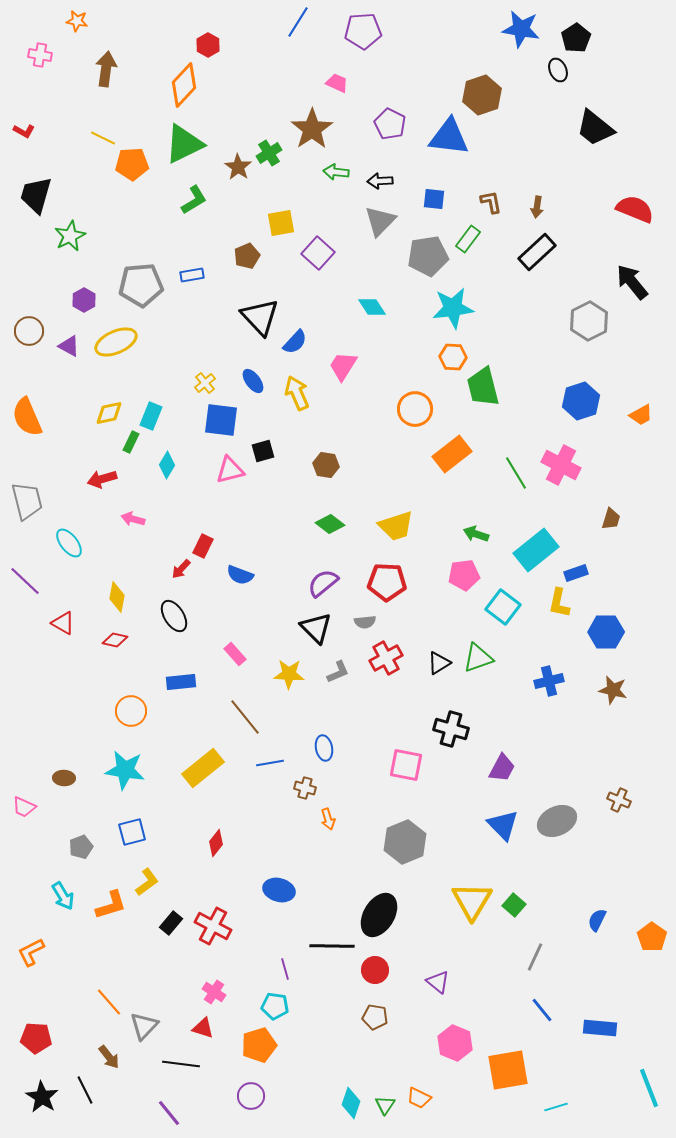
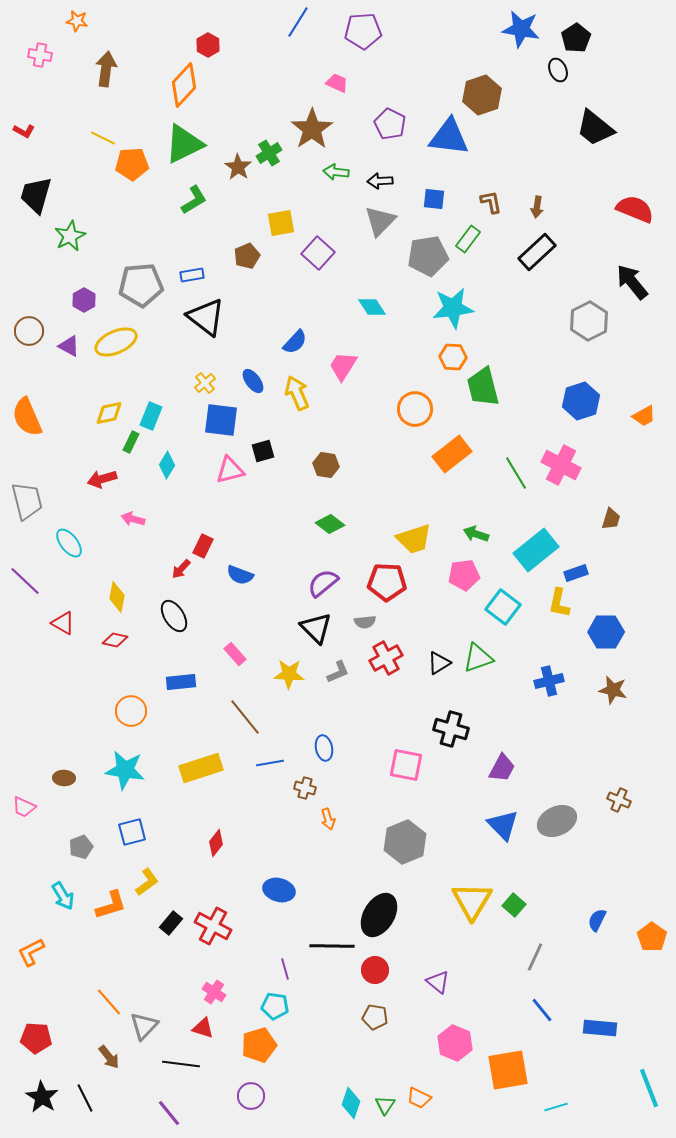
black triangle at (260, 317): moved 54 px left; rotated 9 degrees counterclockwise
orange trapezoid at (641, 415): moved 3 px right, 1 px down
yellow trapezoid at (396, 526): moved 18 px right, 13 px down
yellow rectangle at (203, 768): moved 2 px left; rotated 21 degrees clockwise
black line at (85, 1090): moved 8 px down
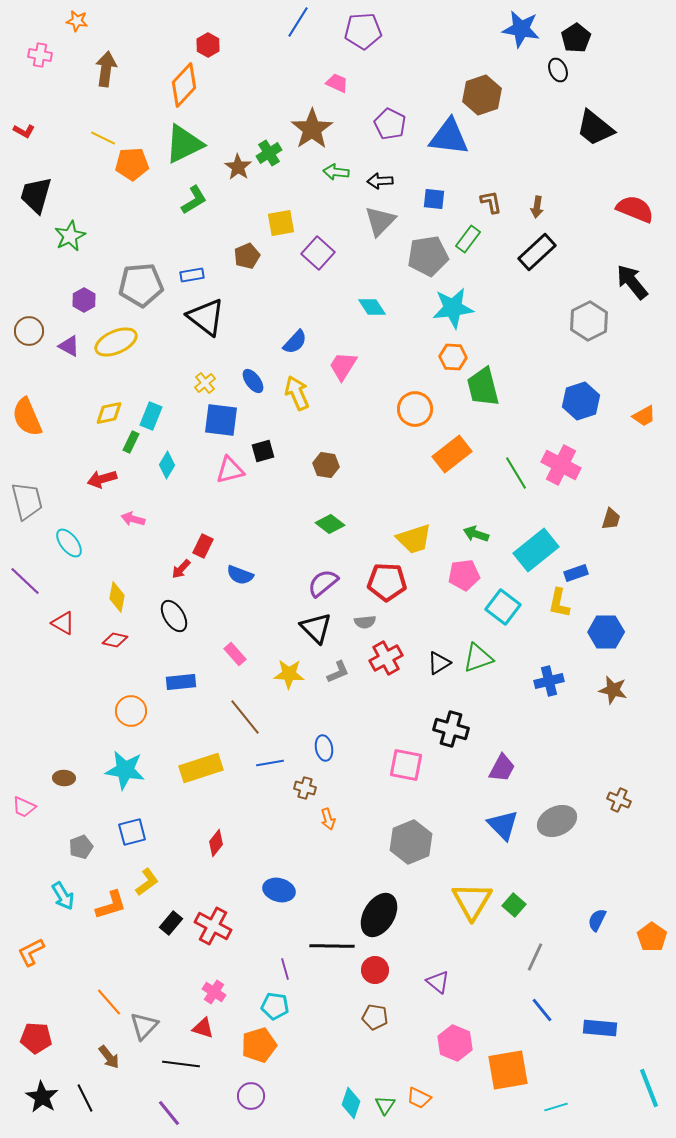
gray hexagon at (405, 842): moved 6 px right
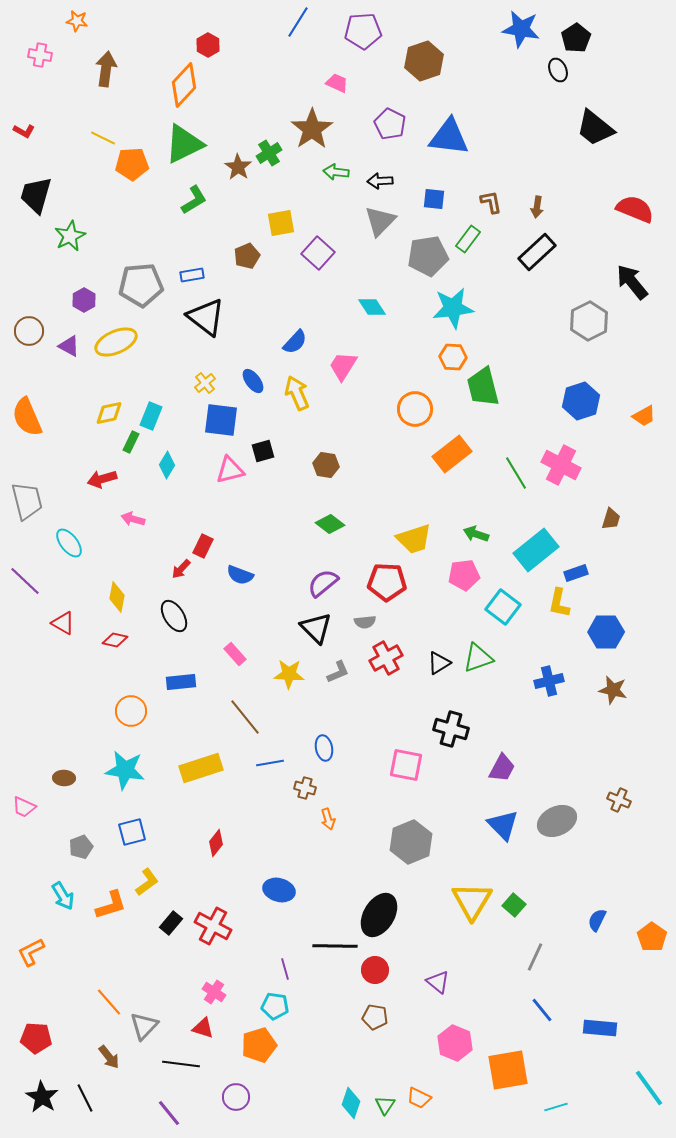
brown hexagon at (482, 95): moved 58 px left, 34 px up
black line at (332, 946): moved 3 px right
cyan line at (649, 1088): rotated 15 degrees counterclockwise
purple circle at (251, 1096): moved 15 px left, 1 px down
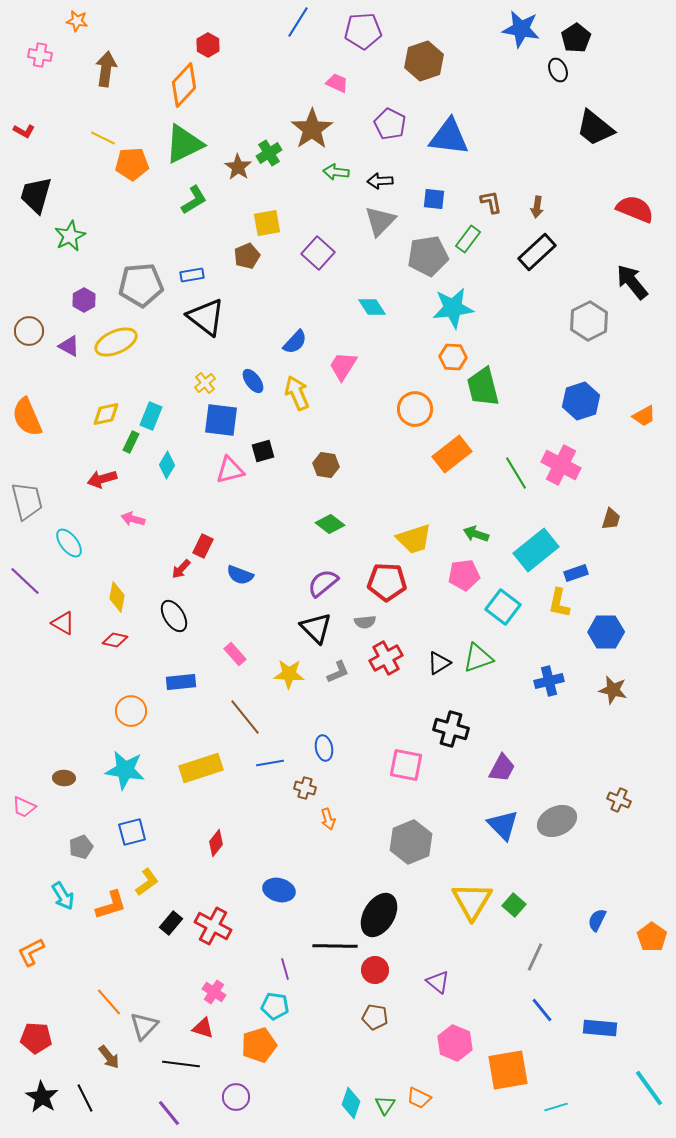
yellow square at (281, 223): moved 14 px left
yellow diamond at (109, 413): moved 3 px left, 1 px down
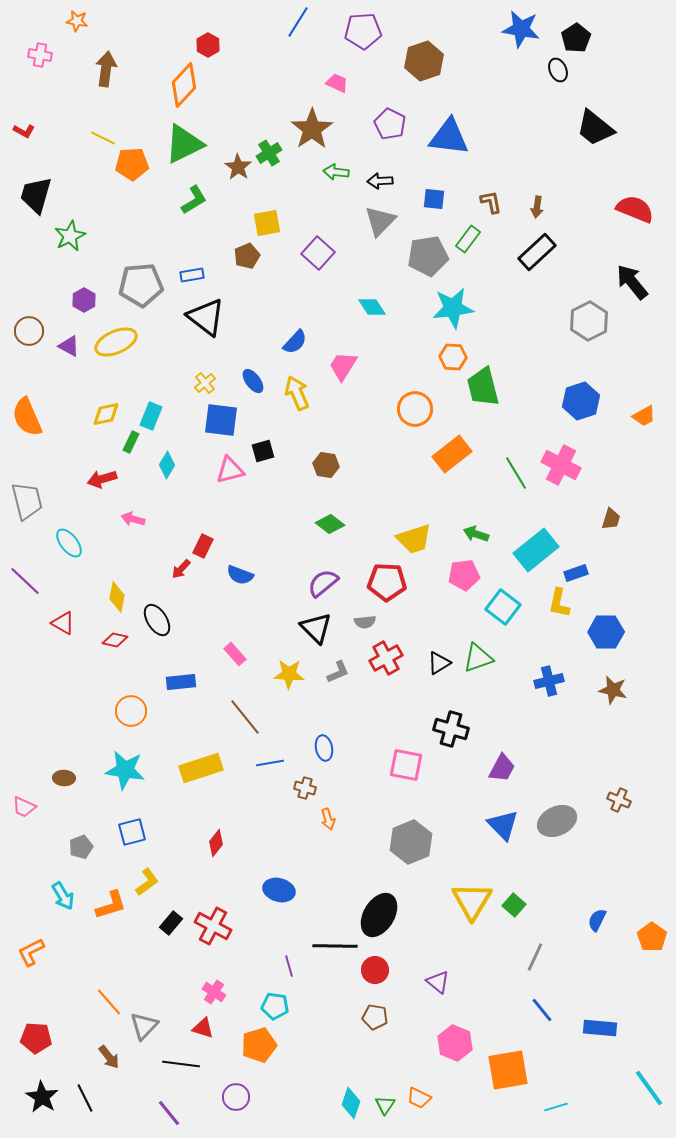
black ellipse at (174, 616): moved 17 px left, 4 px down
purple line at (285, 969): moved 4 px right, 3 px up
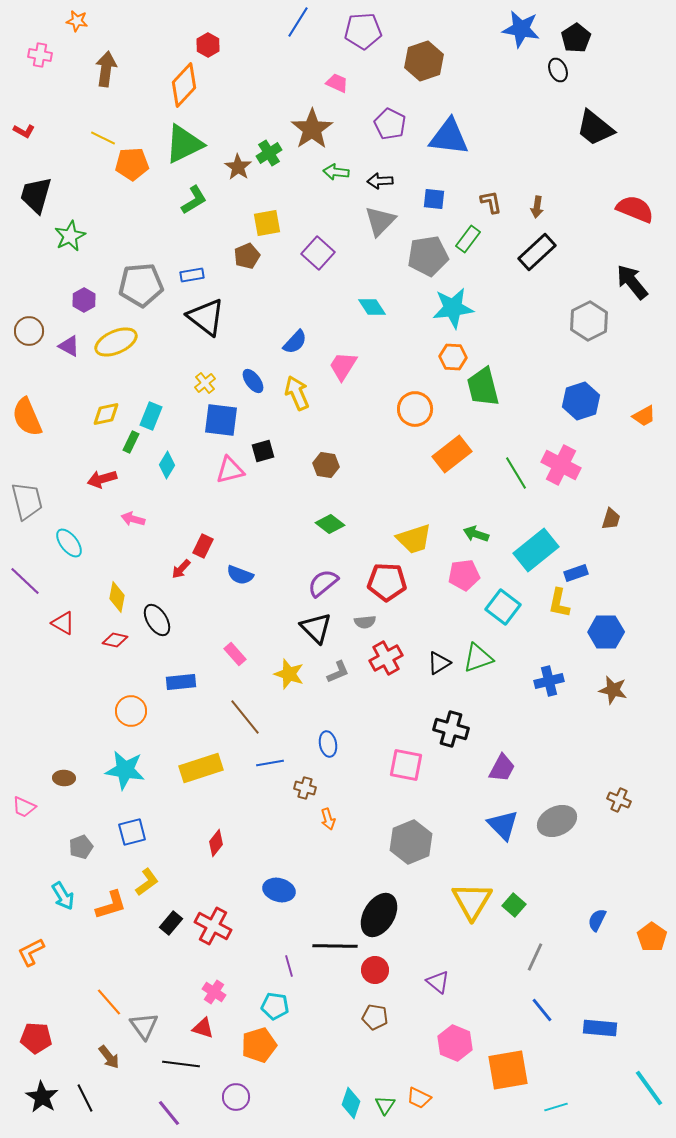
yellow star at (289, 674): rotated 16 degrees clockwise
blue ellipse at (324, 748): moved 4 px right, 4 px up
gray triangle at (144, 1026): rotated 20 degrees counterclockwise
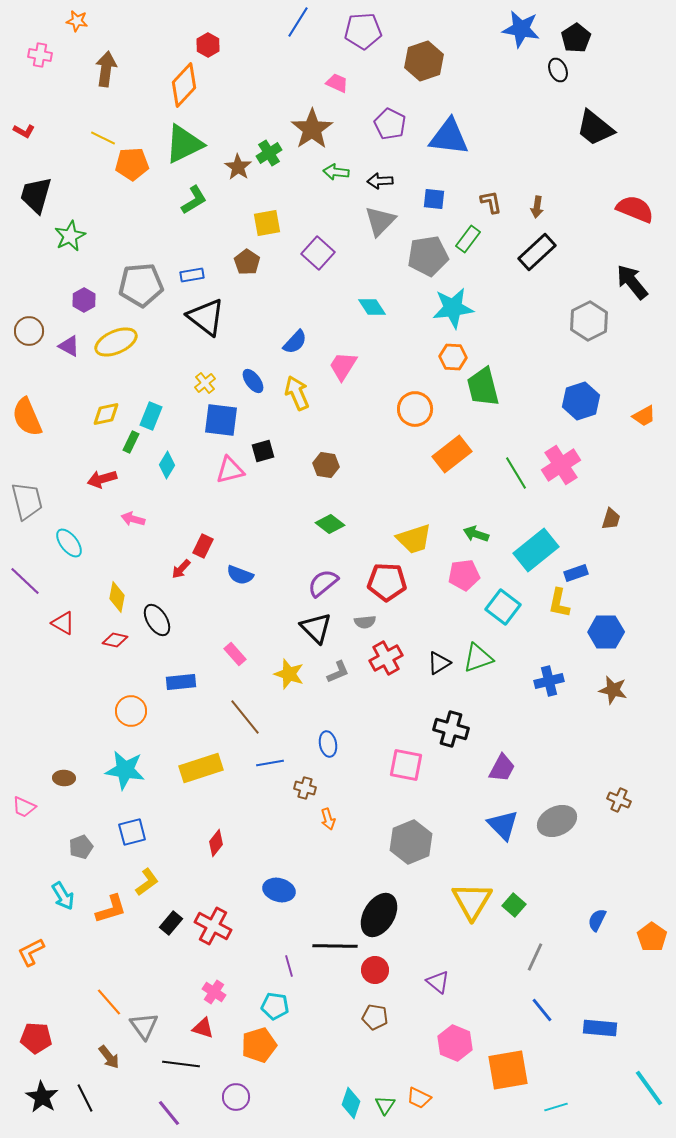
brown pentagon at (247, 256): moved 6 px down; rotated 15 degrees counterclockwise
pink cross at (561, 465): rotated 30 degrees clockwise
orange L-shape at (111, 905): moved 4 px down
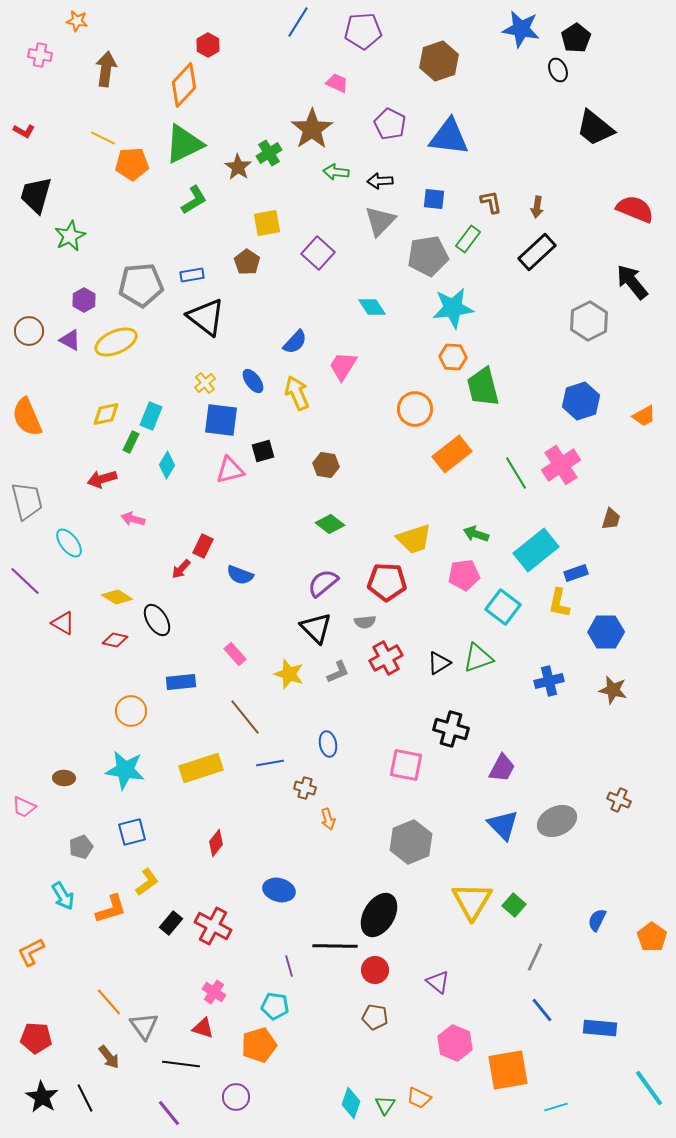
brown hexagon at (424, 61): moved 15 px right
purple triangle at (69, 346): moved 1 px right, 6 px up
yellow diamond at (117, 597): rotated 68 degrees counterclockwise
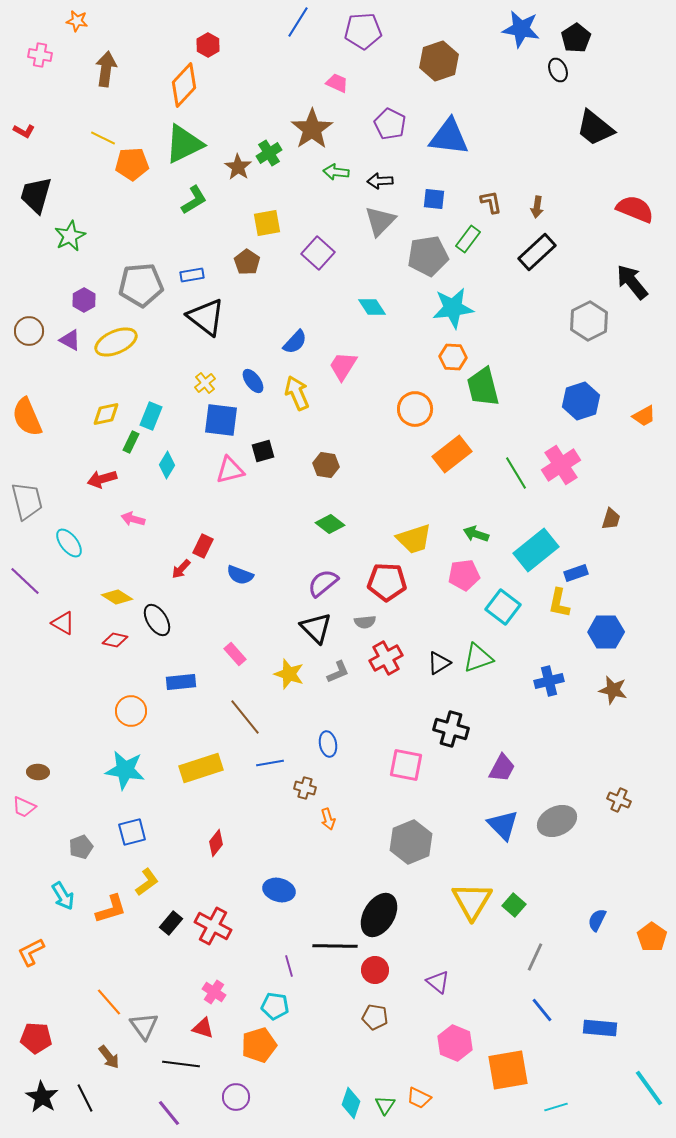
brown ellipse at (64, 778): moved 26 px left, 6 px up
